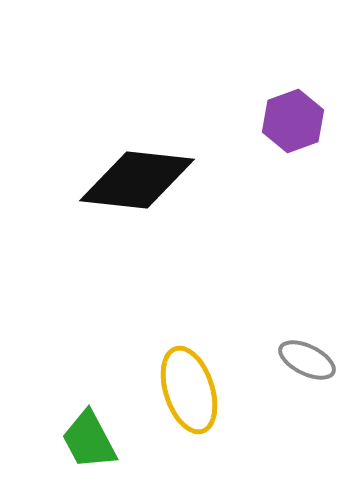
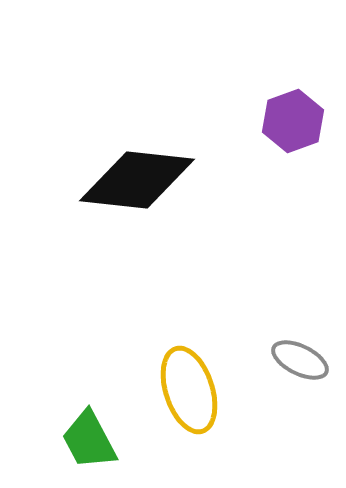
gray ellipse: moved 7 px left
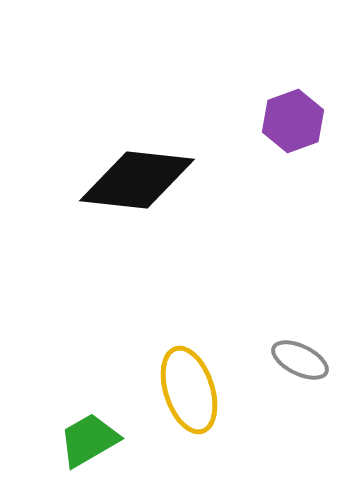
green trapezoid: rotated 88 degrees clockwise
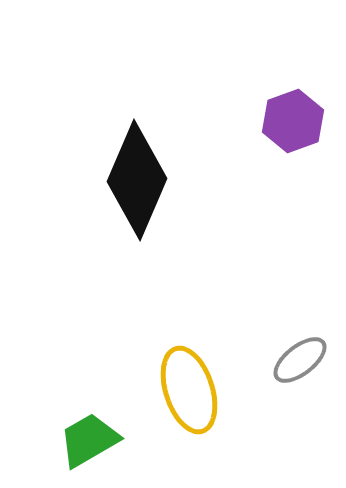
black diamond: rotated 73 degrees counterclockwise
gray ellipse: rotated 64 degrees counterclockwise
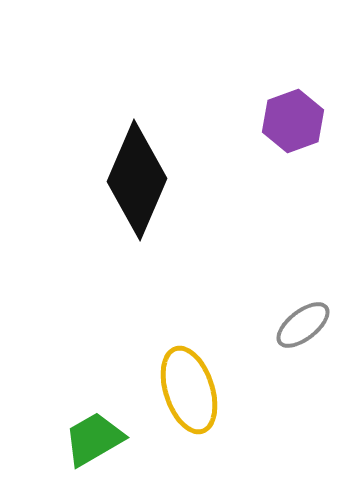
gray ellipse: moved 3 px right, 35 px up
green trapezoid: moved 5 px right, 1 px up
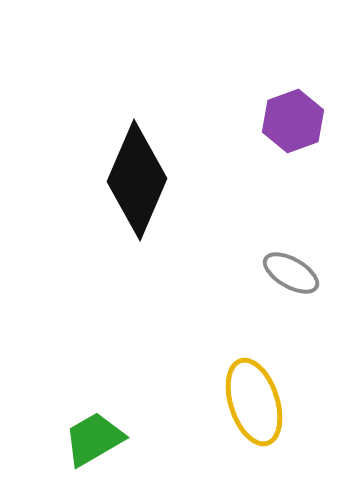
gray ellipse: moved 12 px left, 52 px up; rotated 68 degrees clockwise
yellow ellipse: moved 65 px right, 12 px down
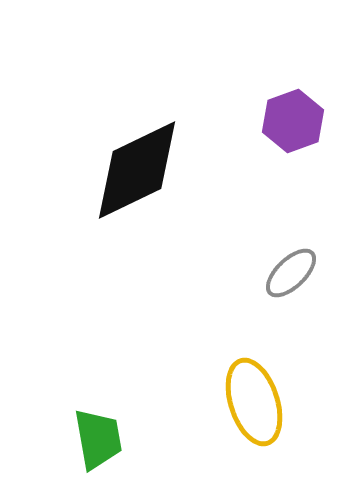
black diamond: moved 10 px up; rotated 41 degrees clockwise
gray ellipse: rotated 74 degrees counterclockwise
green trapezoid: moved 4 px right; rotated 110 degrees clockwise
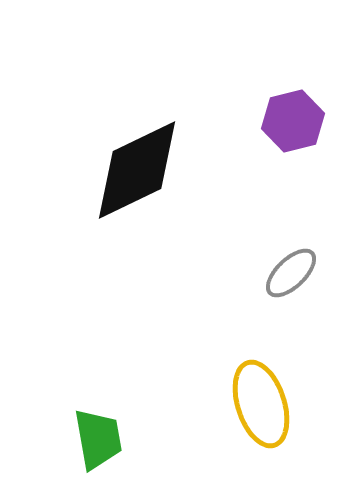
purple hexagon: rotated 6 degrees clockwise
yellow ellipse: moved 7 px right, 2 px down
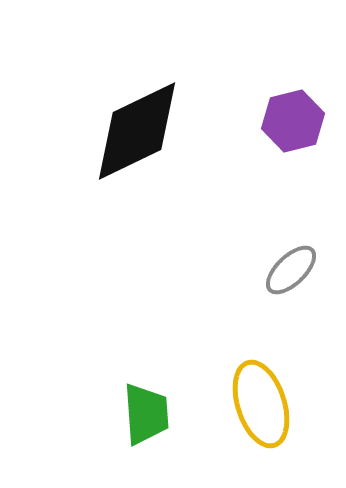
black diamond: moved 39 px up
gray ellipse: moved 3 px up
green trapezoid: moved 48 px right, 25 px up; rotated 6 degrees clockwise
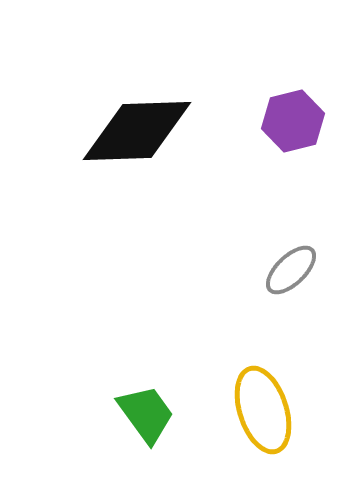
black diamond: rotated 24 degrees clockwise
yellow ellipse: moved 2 px right, 6 px down
green trapezoid: rotated 32 degrees counterclockwise
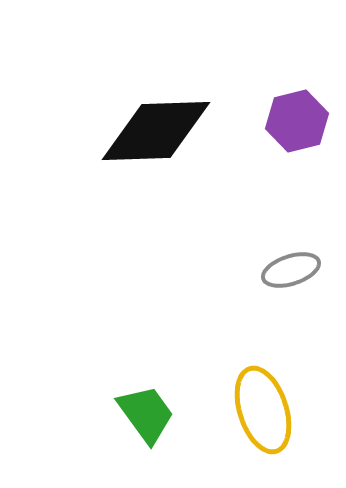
purple hexagon: moved 4 px right
black diamond: moved 19 px right
gray ellipse: rotated 26 degrees clockwise
